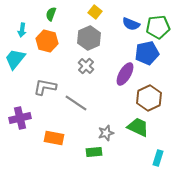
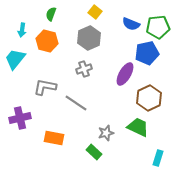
gray cross: moved 2 px left, 3 px down; rotated 28 degrees clockwise
green rectangle: rotated 49 degrees clockwise
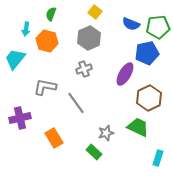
cyan arrow: moved 4 px right, 1 px up
gray line: rotated 20 degrees clockwise
orange rectangle: rotated 48 degrees clockwise
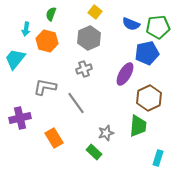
green trapezoid: moved 1 px up; rotated 70 degrees clockwise
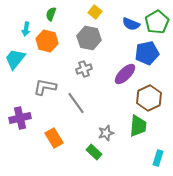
green pentagon: moved 1 px left, 5 px up; rotated 25 degrees counterclockwise
gray hexagon: rotated 25 degrees counterclockwise
purple ellipse: rotated 15 degrees clockwise
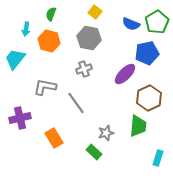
orange hexagon: moved 2 px right
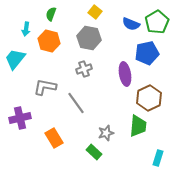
purple ellipse: rotated 55 degrees counterclockwise
